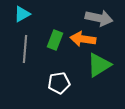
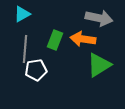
white pentagon: moved 23 px left, 13 px up
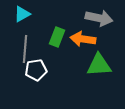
green rectangle: moved 2 px right, 3 px up
green triangle: rotated 28 degrees clockwise
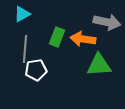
gray arrow: moved 8 px right, 4 px down
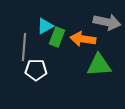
cyan triangle: moved 23 px right, 12 px down
gray line: moved 1 px left, 2 px up
white pentagon: rotated 10 degrees clockwise
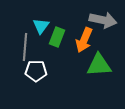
gray arrow: moved 4 px left, 2 px up
cyan triangle: moved 4 px left; rotated 24 degrees counterclockwise
orange arrow: moved 1 px right, 1 px down; rotated 75 degrees counterclockwise
gray line: moved 1 px right
white pentagon: moved 1 px down
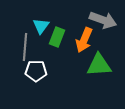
gray arrow: rotated 8 degrees clockwise
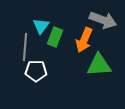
green rectangle: moved 2 px left
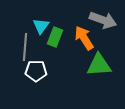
orange arrow: moved 2 px up; rotated 125 degrees clockwise
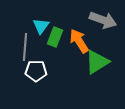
orange arrow: moved 5 px left, 3 px down
green triangle: moved 2 px left, 3 px up; rotated 28 degrees counterclockwise
